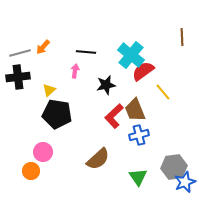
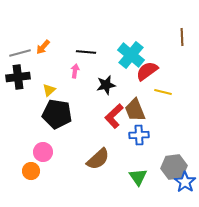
red semicircle: moved 4 px right
yellow line: rotated 36 degrees counterclockwise
blue cross: rotated 12 degrees clockwise
blue star: rotated 15 degrees counterclockwise
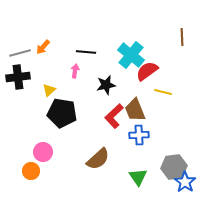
black pentagon: moved 5 px right, 1 px up
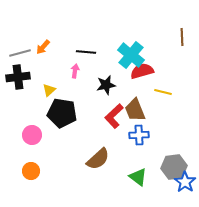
red semicircle: moved 5 px left; rotated 20 degrees clockwise
pink circle: moved 11 px left, 17 px up
green triangle: rotated 18 degrees counterclockwise
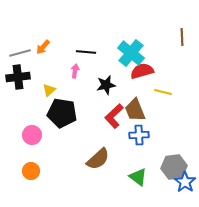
cyan cross: moved 2 px up
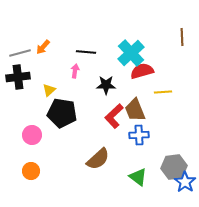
cyan cross: rotated 8 degrees clockwise
black star: rotated 12 degrees clockwise
yellow line: rotated 18 degrees counterclockwise
